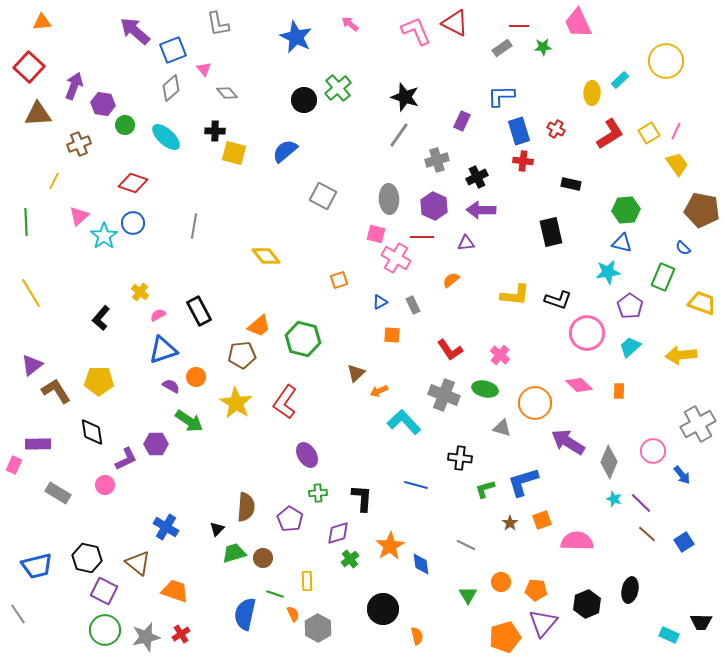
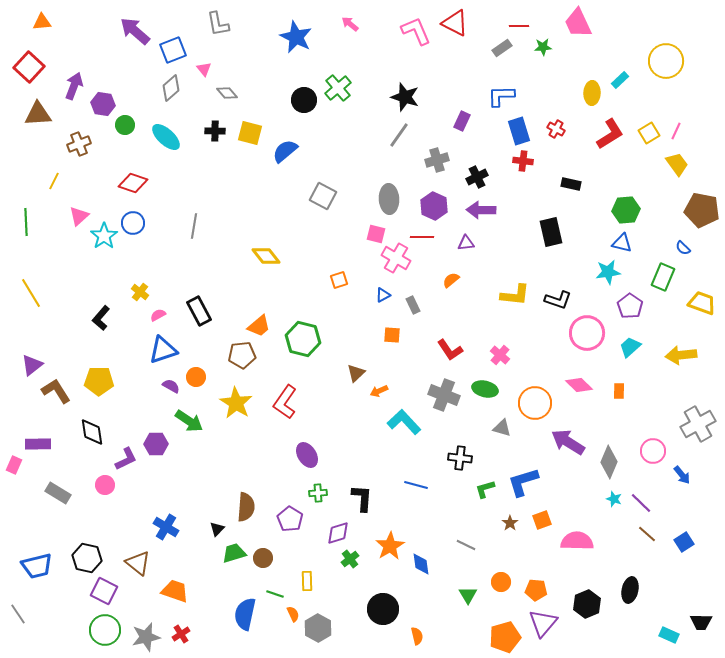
yellow square at (234, 153): moved 16 px right, 20 px up
blue triangle at (380, 302): moved 3 px right, 7 px up
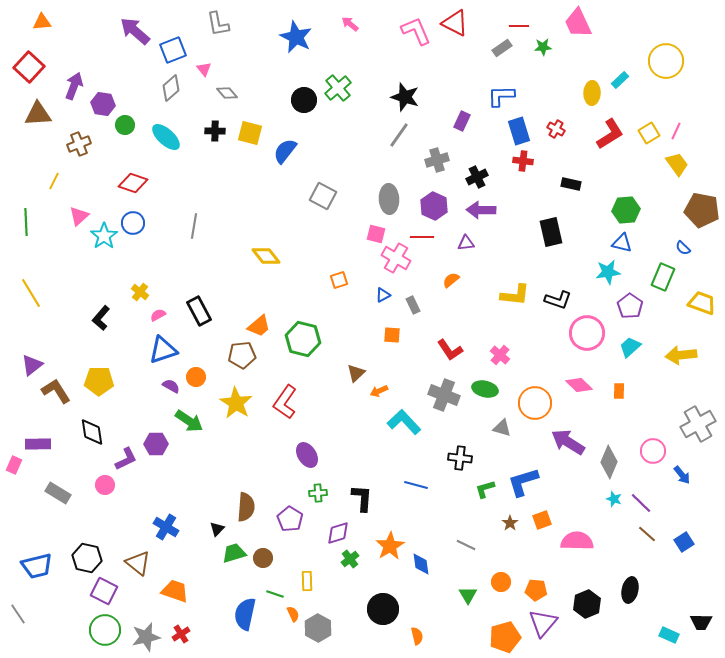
blue semicircle at (285, 151): rotated 12 degrees counterclockwise
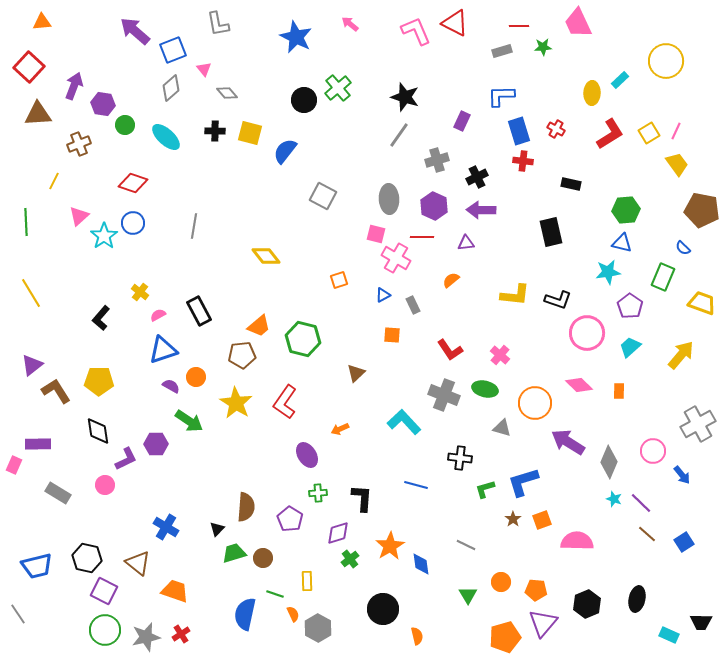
gray rectangle at (502, 48): moved 3 px down; rotated 18 degrees clockwise
yellow arrow at (681, 355): rotated 136 degrees clockwise
orange arrow at (379, 391): moved 39 px left, 38 px down
black diamond at (92, 432): moved 6 px right, 1 px up
brown star at (510, 523): moved 3 px right, 4 px up
black ellipse at (630, 590): moved 7 px right, 9 px down
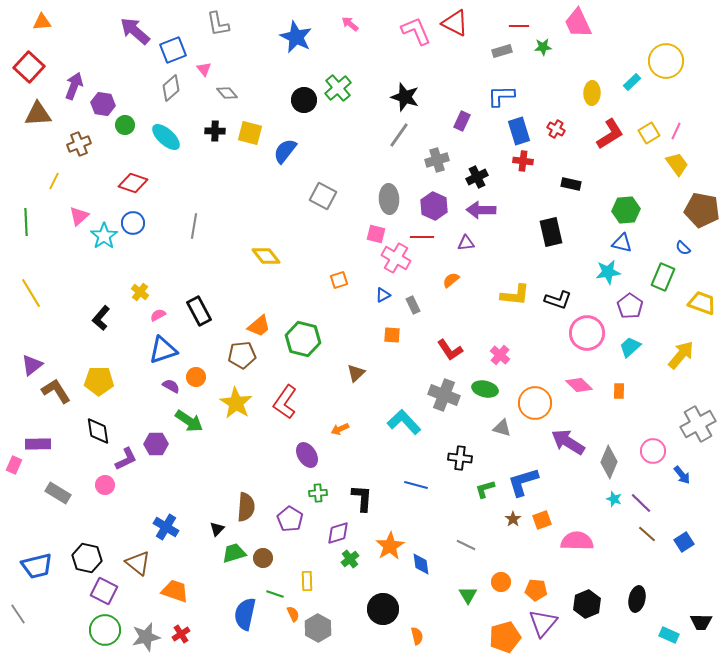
cyan rectangle at (620, 80): moved 12 px right, 2 px down
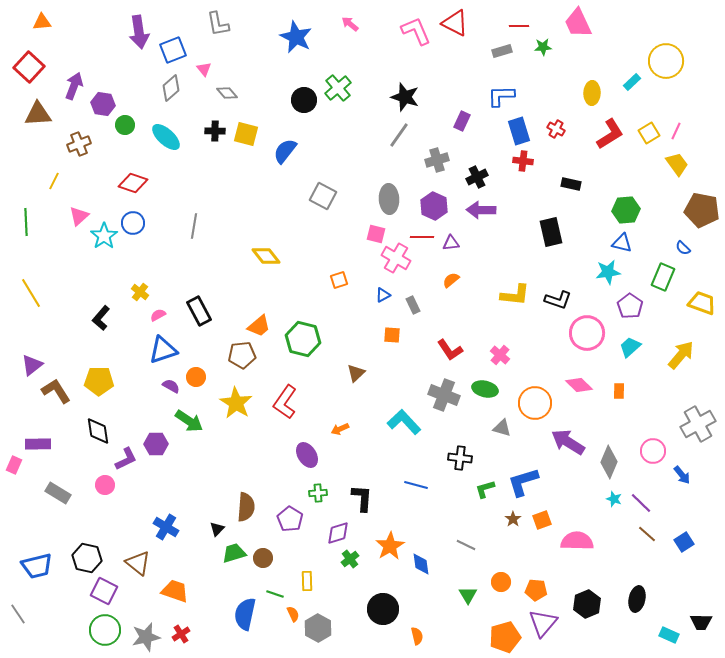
purple arrow at (135, 31): moved 4 px right, 1 px down; rotated 140 degrees counterclockwise
yellow square at (250, 133): moved 4 px left, 1 px down
purple triangle at (466, 243): moved 15 px left
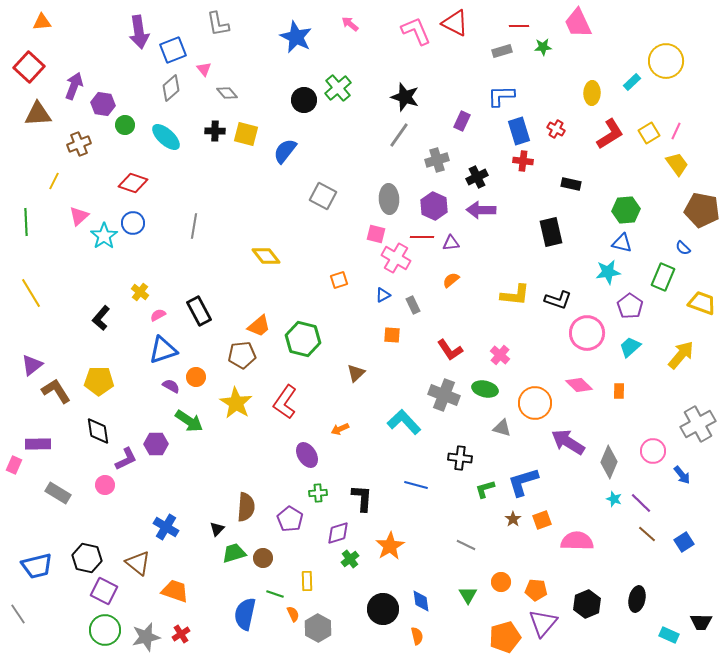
blue diamond at (421, 564): moved 37 px down
